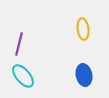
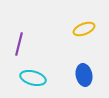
yellow ellipse: moved 1 px right; rotated 75 degrees clockwise
cyan ellipse: moved 10 px right, 2 px down; rotated 35 degrees counterclockwise
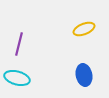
cyan ellipse: moved 16 px left
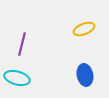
purple line: moved 3 px right
blue ellipse: moved 1 px right
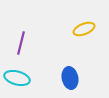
purple line: moved 1 px left, 1 px up
blue ellipse: moved 15 px left, 3 px down
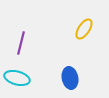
yellow ellipse: rotated 35 degrees counterclockwise
